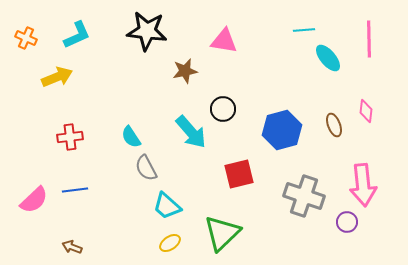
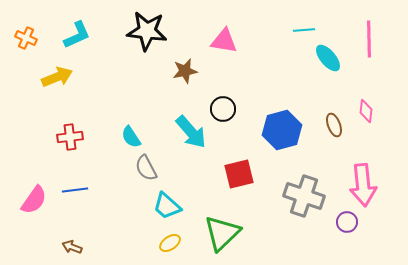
pink semicircle: rotated 12 degrees counterclockwise
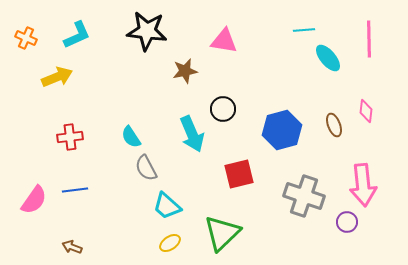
cyan arrow: moved 1 px right, 2 px down; rotated 18 degrees clockwise
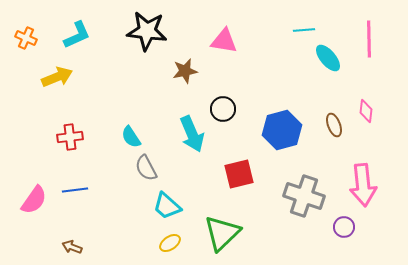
purple circle: moved 3 px left, 5 px down
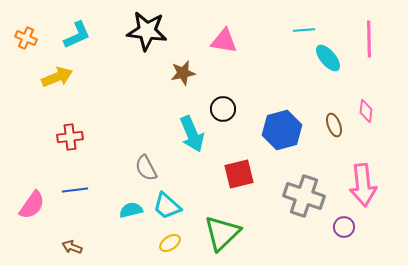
brown star: moved 2 px left, 2 px down
cyan semicircle: moved 73 px down; rotated 110 degrees clockwise
pink semicircle: moved 2 px left, 5 px down
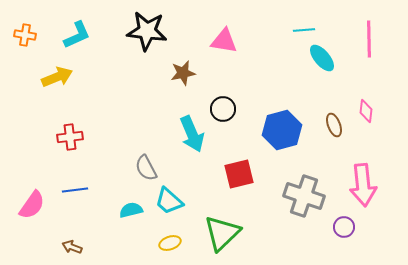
orange cross: moved 1 px left, 3 px up; rotated 15 degrees counterclockwise
cyan ellipse: moved 6 px left
cyan trapezoid: moved 2 px right, 5 px up
yellow ellipse: rotated 15 degrees clockwise
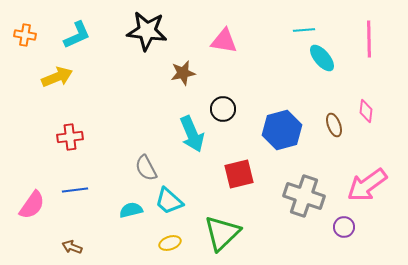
pink arrow: moved 4 px right; rotated 60 degrees clockwise
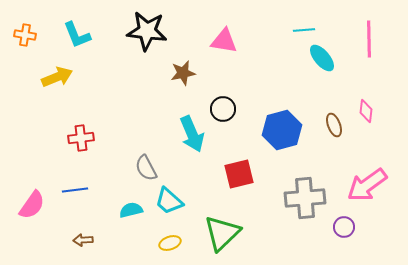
cyan L-shape: rotated 92 degrees clockwise
red cross: moved 11 px right, 1 px down
gray cross: moved 1 px right, 2 px down; rotated 24 degrees counterclockwise
brown arrow: moved 11 px right, 7 px up; rotated 24 degrees counterclockwise
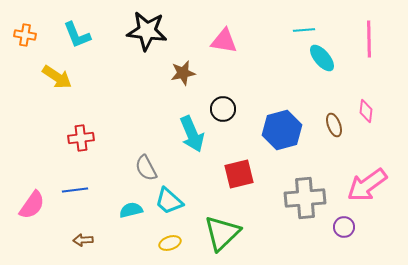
yellow arrow: rotated 56 degrees clockwise
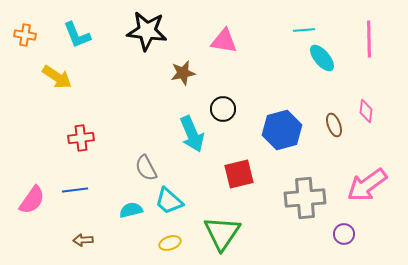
pink semicircle: moved 5 px up
purple circle: moved 7 px down
green triangle: rotated 12 degrees counterclockwise
